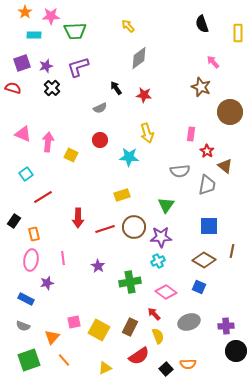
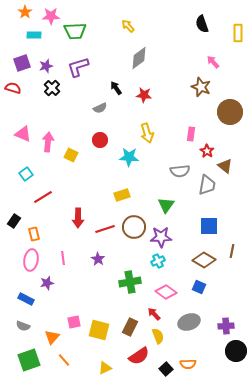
purple star at (98, 266): moved 7 px up
yellow square at (99, 330): rotated 15 degrees counterclockwise
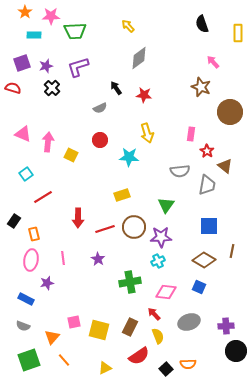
pink diamond at (166, 292): rotated 30 degrees counterclockwise
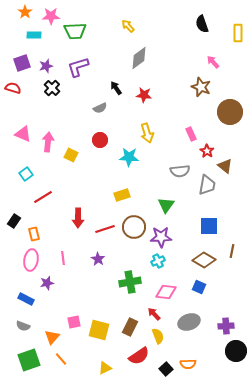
pink rectangle at (191, 134): rotated 32 degrees counterclockwise
orange line at (64, 360): moved 3 px left, 1 px up
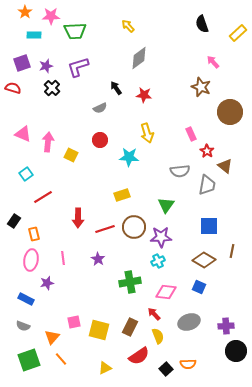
yellow rectangle at (238, 33): rotated 48 degrees clockwise
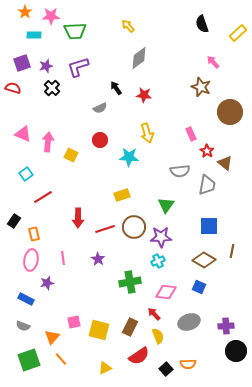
brown triangle at (225, 166): moved 3 px up
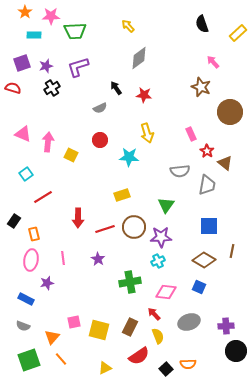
black cross at (52, 88): rotated 14 degrees clockwise
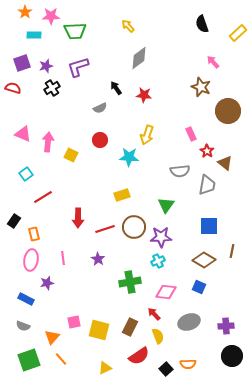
brown circle at (230, 112): moved 2 px left, 1 px up
yellow arrow at (147, 133): moved 2 px down; rotated 36 degrees clockwise
black circle at (236, 351): moved 4 px left, 5 px down
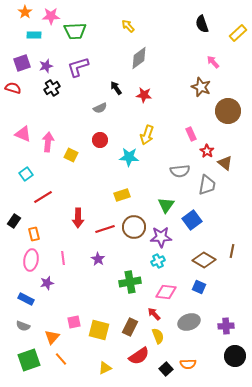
blue square at (209, 226): moved 17 px left, 6 px up; rotated 36 degrees counterclockwise
black circle at (232, 356): moved 3 px right
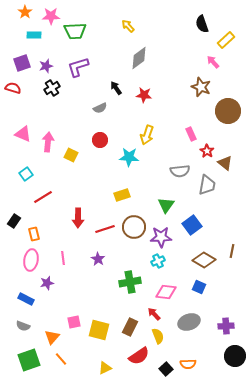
yellow rectangle at (238, 33): moved 12 px left, 7 px down
blue square at (192, 220): moved 5 px down
